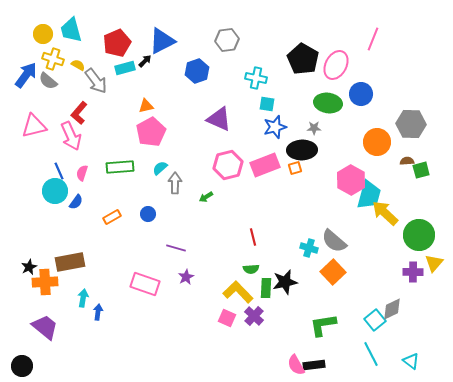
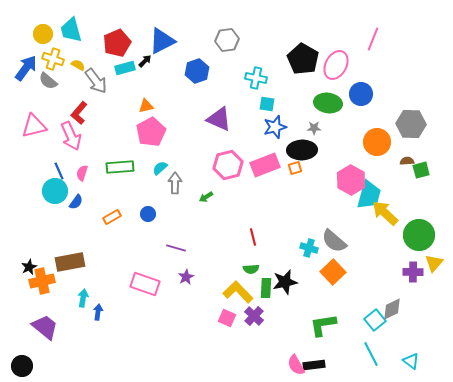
blue arrow at (26, 75): moved 7 px up
orange cross at (45, 282): moved 3 px left, 1 px up; rotated 10 degrees counterclockwise
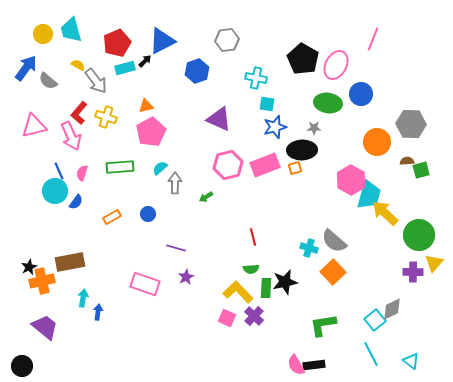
yellow cross at (53, 59): moved 53 px right, 58 px down
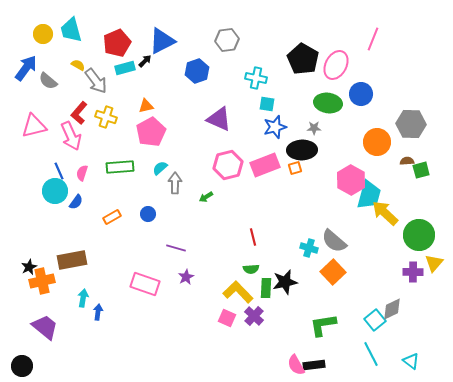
brown rectangle at (70, 262): moved 2 px right, 2 px up
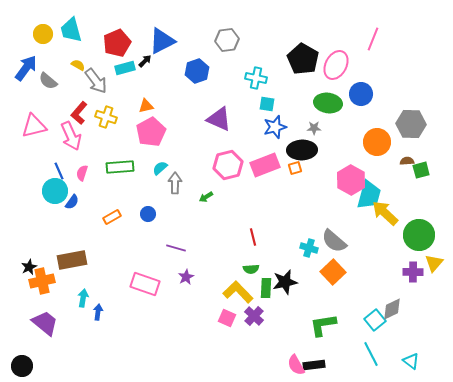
blue semicircle at (76, 202): moved 4 px left
purple trapezoid at (45, 327): moved 4 px up
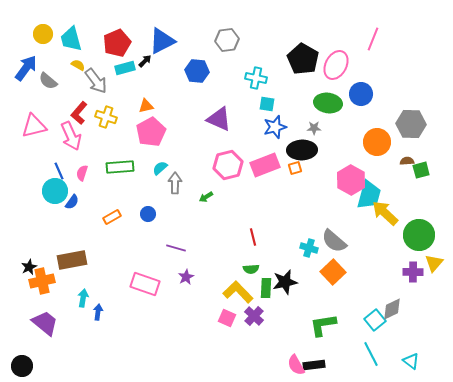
cyan trapezoid at (71, 30): moved 9 px down
blue hexagon at (197, 71): rotated 25 degrees clockwise
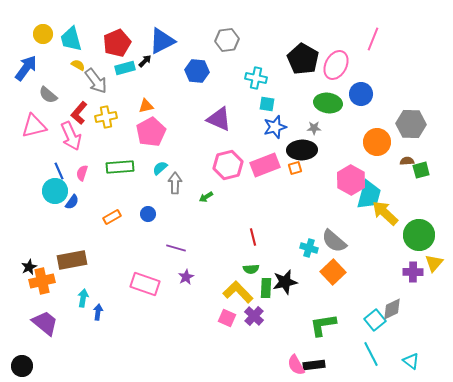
gray semicircle at (48, 81): moved 14 px down
yellow cross at (106, 117): rotated 30 degrees counterclockwise
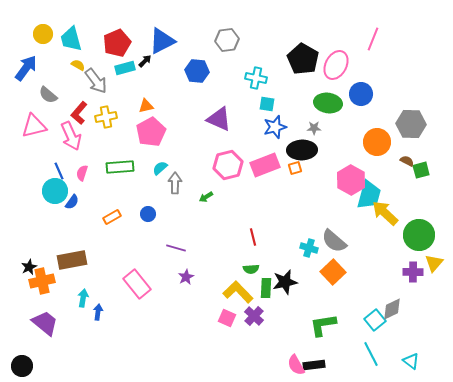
brown semicircle at (407, 161): rotated 32 degrees clockwise
pink rectangle at (145, 284): moved 8 px left; rotated 32 degrees clockwise
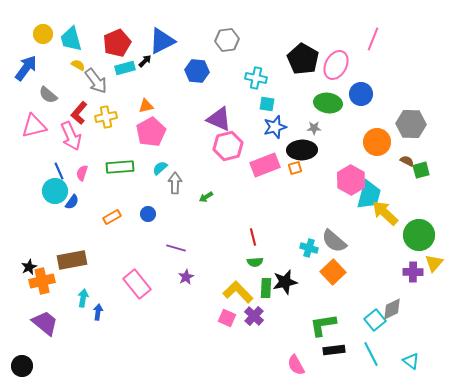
pink hexagon at (228, 165): moved 19 px up
green semicircle at (251, 269): moved 4 px right, 7 px up
black rectangle at (314, 365): moved 20 px right, 15 px up
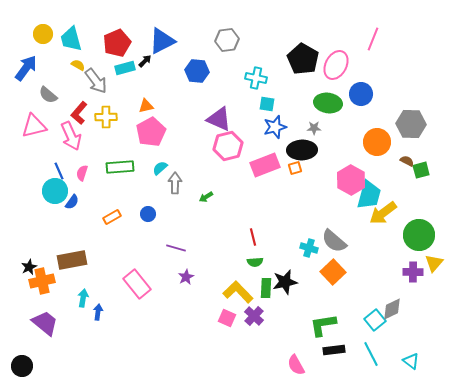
yellow cross at (106, 117): rotated 10 degrees clockwise
yellow arrow at (385, 213): moved 2 px left; rotated 80 degrees counterclockwise
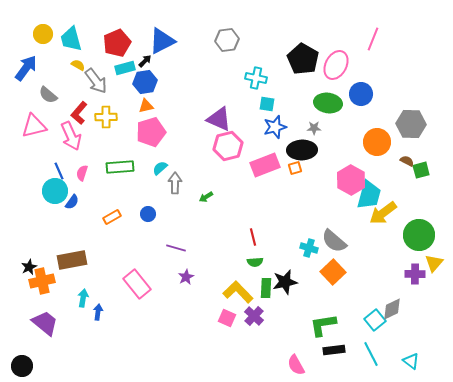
blue hexagon at (197, 71): moved 52 px left, 11 px down; rotated 15 degrees counterclockwise
pink pentagon at (151, 132): rotated 12 degrees clockwise
purple cross at (413, 272): moved 2 px right, 2 px down
